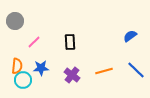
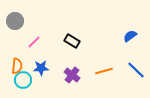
black rectangle: moved 2 px right, 1 px up; rotated 56 degrees counterclockwise
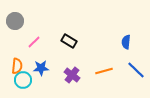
blue semicircle: moved 4 px left, 6 px down; rotated 48 degrees counterclockwise
black rectangle: moved 3 px left
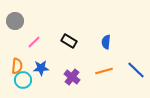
blue semicircle: moved 20 px left
purple cross: moved 2 px down
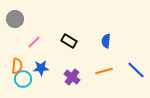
gray circle: moved 2 px up
blue semicircle: moved 1 px up
cyan circle: moved 1 px up
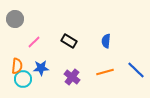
orange line: moved 1 px right, 1 px down
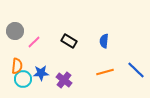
gray circle: moved 12 px down
blue semicircle: moved 2 px left
blue star: moved 5 px down
purple cross: moved 8 px left, 3 px down
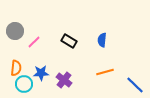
blue semicircle: moved 2 px left, 1 px up
orange semicircle: moved 1 px left, 2 px down
blue line: moved 1 px left, 15 px down
cyan circle: moved 1 px right, 5 px down
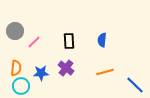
black rectangle: rotated 56 degrees clockwise
purple cross: moved 2 px right, 12 px up
cyan circle: moved 3 px left, 2 px down
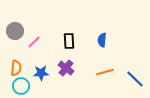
blue line: moved 6 px up
